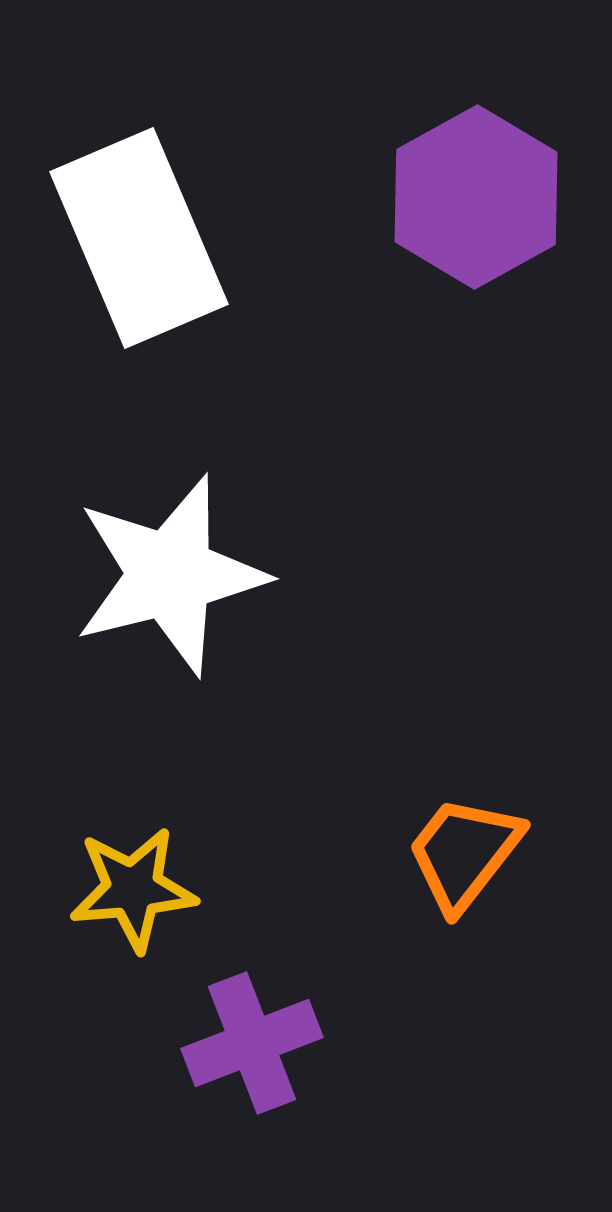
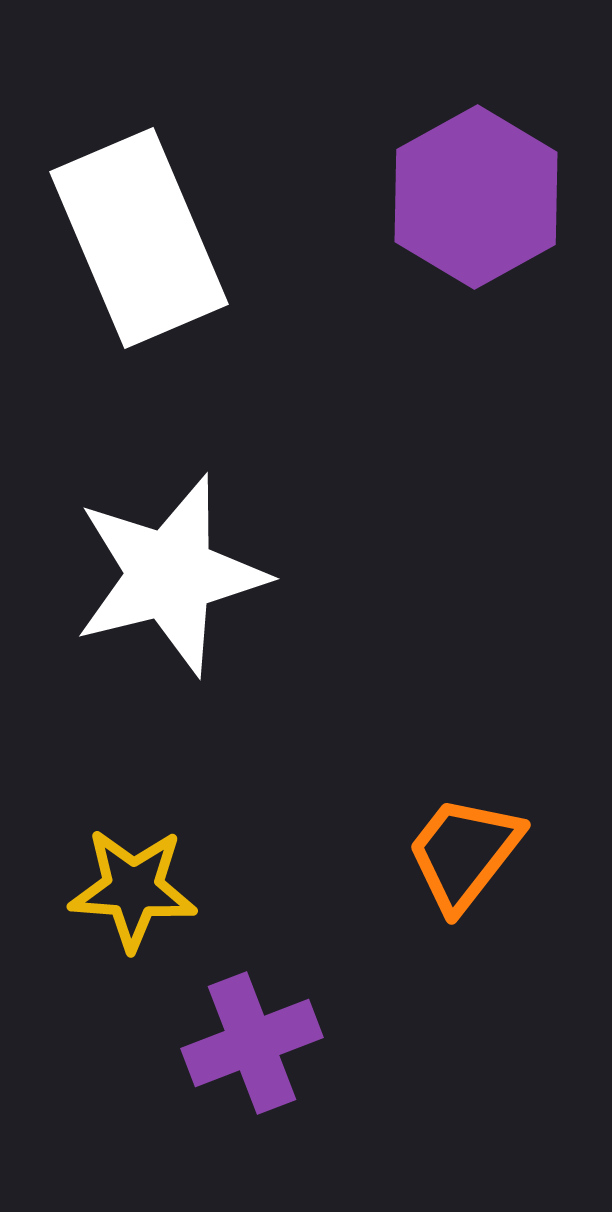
yellow star: rotated 9 degrees clockwise
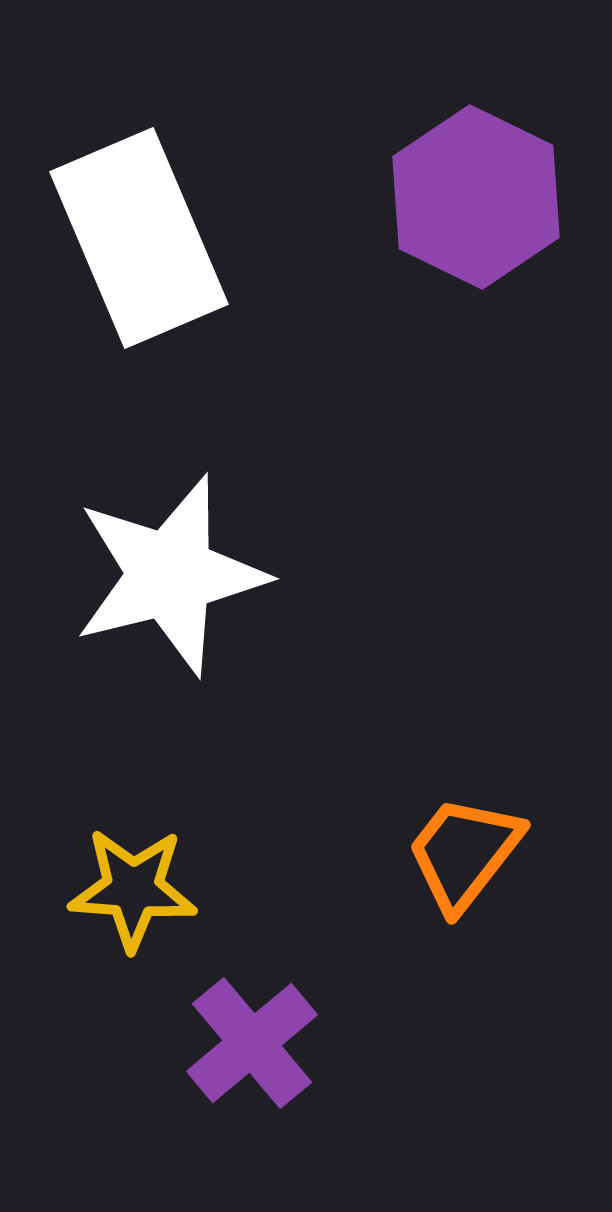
purple hexagon: rotated 5 degrees counterclockwise
purple cross: rotated 19 degrees counterclockwise
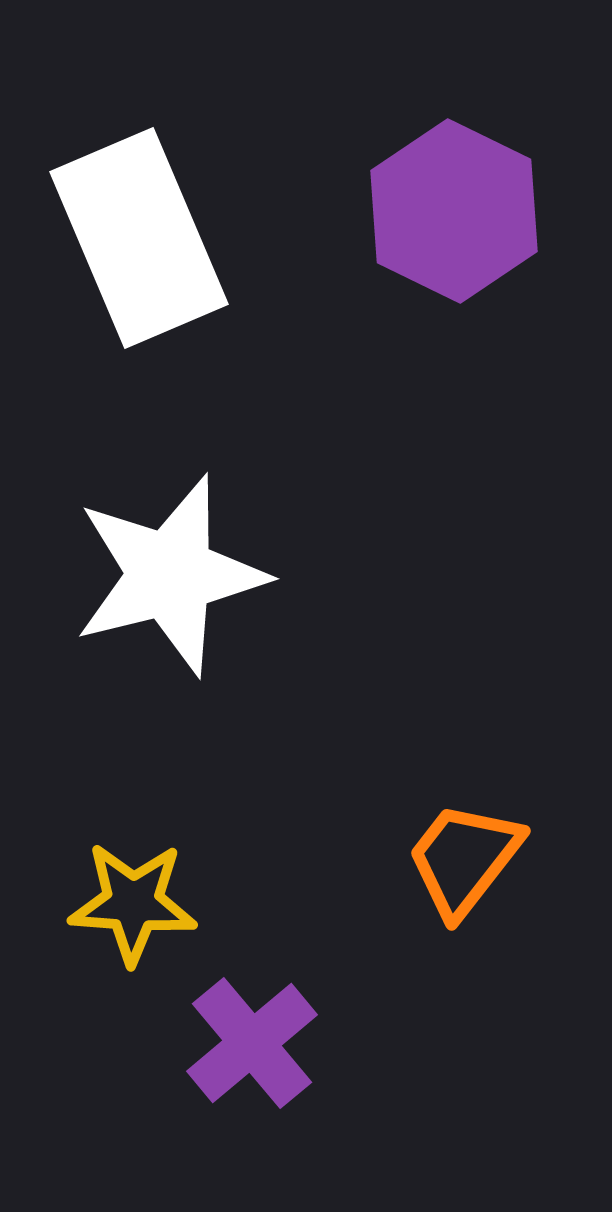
purple hexagon: moved 22 px left, 14 px down
orange trapezoid: moved 6 px down
yellow star: moved 14 px down
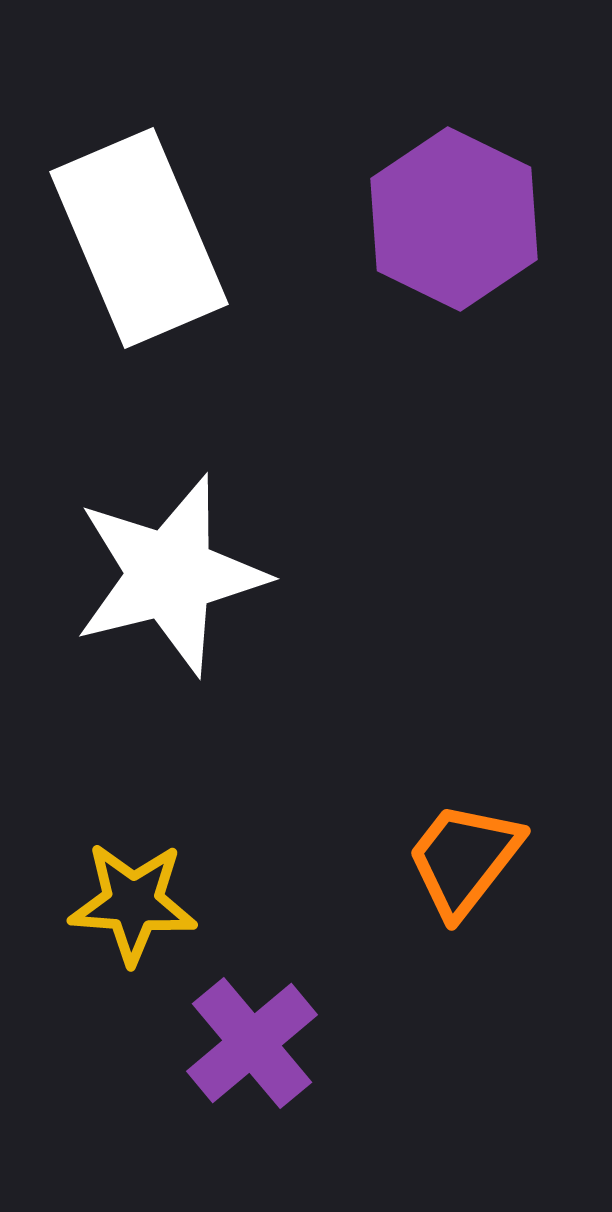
purple hexagon: moved 8 px down
